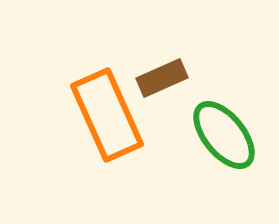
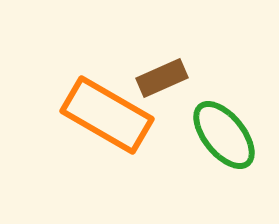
orange rectangle: rotated 36 degrees counterclockwise
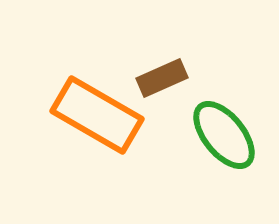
orange rectangle: moved 10 px left
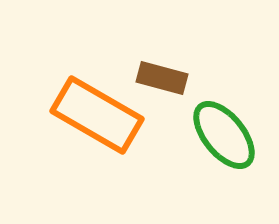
brown rectangle: rotated 39 degrees clockwise
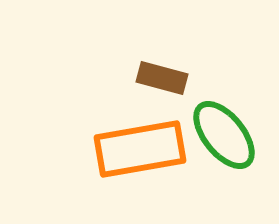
orange rectangle: moved 43 px right, 34 px down; rotated 40 degrees counterclockwise
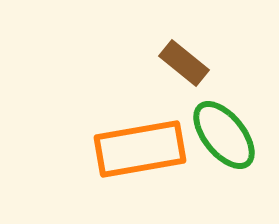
brown rectangle: moved 22 px right, 15 px up; rotated 24 degrees clockwise
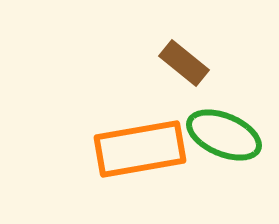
green ellipse: rotated 28 degrees counterclockwise
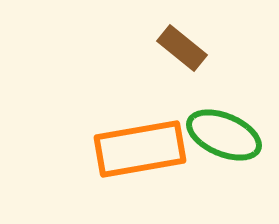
brown rectangle: moved 2 px left, 15 px up
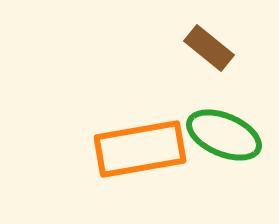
brown rectangle: moved 27 px right
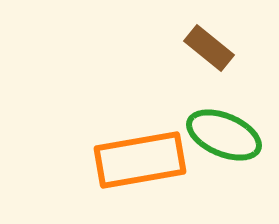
orange rectangle: moved 11 px down
